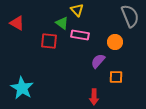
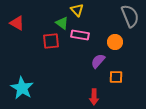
red square: moved 2 px right; rotated 12 degrees counterclockwise
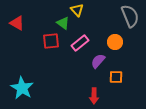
green triangle: moved 1 px right
pink rectangle: moved 8 px down; rotated 48 degrees counterclockwise
red arrow: moved 1 px up
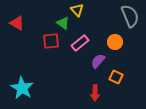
orange square: rotated 24 degrees clockwise
red arrow: moved 1 px right, 3 px up
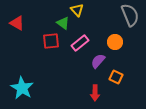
gray semicircle: moved 1 px up
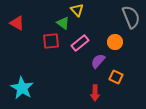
gray semicircle: moved 1 px right, 2 px down
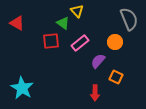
yellow triangle: moved 1 px down
gray semicircle: moved 2 px left, 2 px down
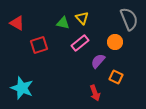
yellow triangle: moved 5 px right, 7 px down
green triangle: rotated 24 degrees counterclockwise
red square: moved 12 px left, 4 px down; rotated 12 degrees counterclockwise
cyan star: rotated 10 degrees counterclockwise
red arrow: rotated 21 degrees counterclockwise
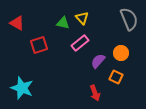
orange circle: moved 6 px right, 11 px down
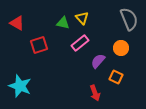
orange circle: moved 5 px up
cyan star: moved 2 px left, 2 px up
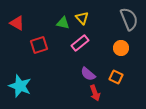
purple semicircle: moved 10 px left, 13 px down; rotated 91 degrees counterclockwise
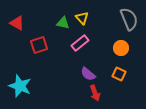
orange square: moved 3 px right, 3 px up
